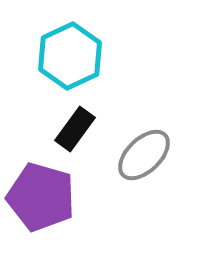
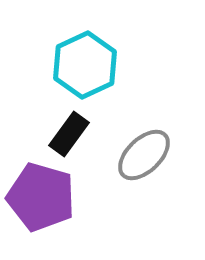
cyan hexagon: moved 15 px right, 9 px down
black rectangle: moved 6 px left, 5 px down
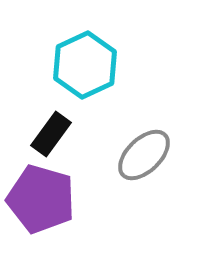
black rectangle: moved 18 px left
purple pentagon: moved 2 px down
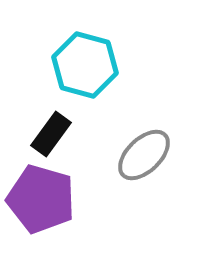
cyan hexagon: rotated 20 degrees counterclockwise
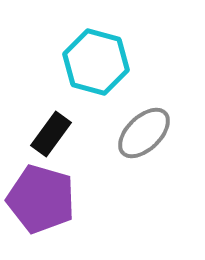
cyan hexagon: moved 11 px right, 3 px up
gray ellipse: moved 22 px up
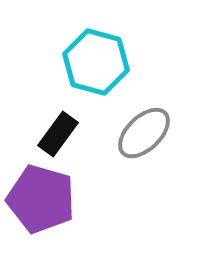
black rectangle: moved 7 px right
